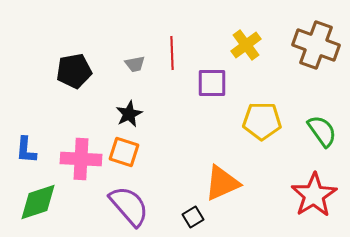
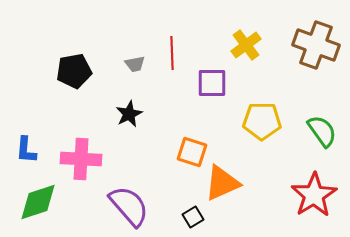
orange square: moved 68 px right
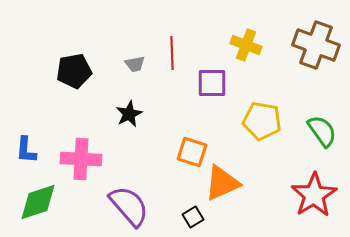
yellow cross: rotated 32 degrees counterclockwise
yellow pentagon: rotated 9 degrees clockwise
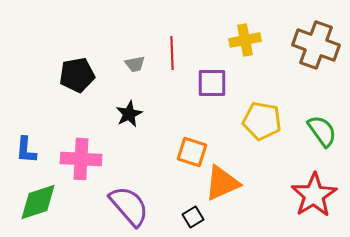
yellow cross: moved 1 px left, 5 px up; rotated 32 degrees counterclockwise
black pentagon: moved 3 px right, 4 px down
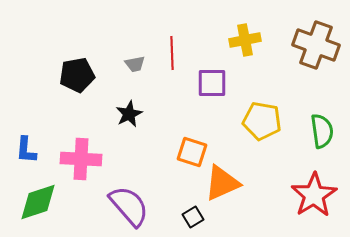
green semicircle: rotated 28 degrees clockwise
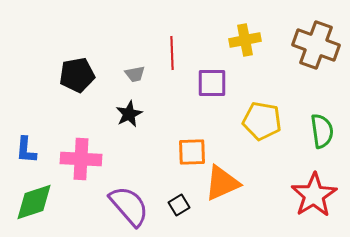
gray trapezoid: moved 10 px down
orange square: rotated 20 degrees counterclockwise
green diamond: moved 4 px left
black square: moved 14 px left, 12 px up
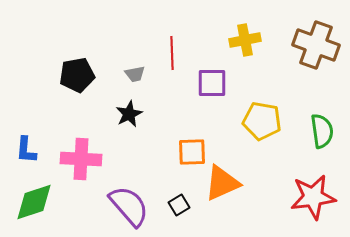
red star: moved 1 px left, 2 px down; rotated 24 degrees clockwise
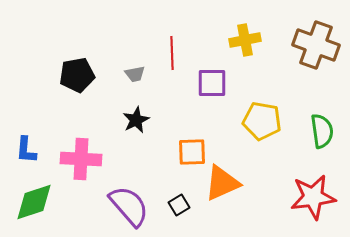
black star: moved 7 px right, 6 px down
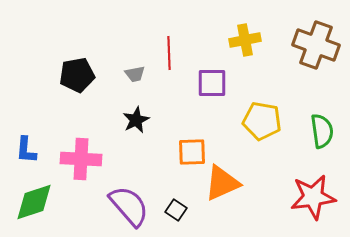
red line: moved 3 px left
black square: moved 3 px left, 5 px down; rotated 25 degrees counterclockwise
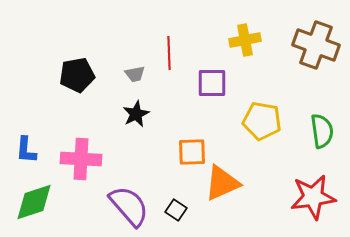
black star: moved 6 px up
